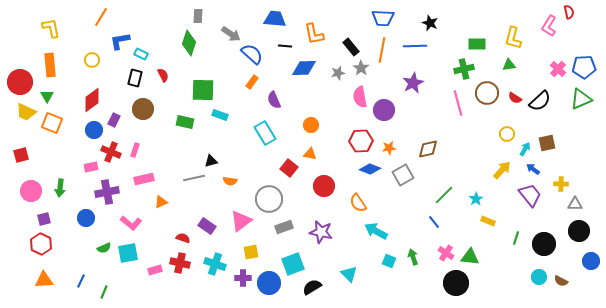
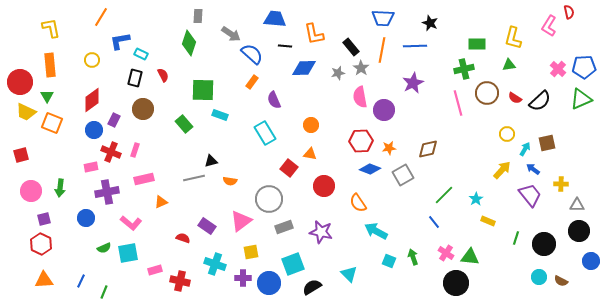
green rectangle at (185, 122): moved 1 px left, 2 px down; rotated 36 degrees clockwise
gray triangle at (575, 204): moved 2 px right, 1 px down
red cross at (180, 263): moved 18 px down
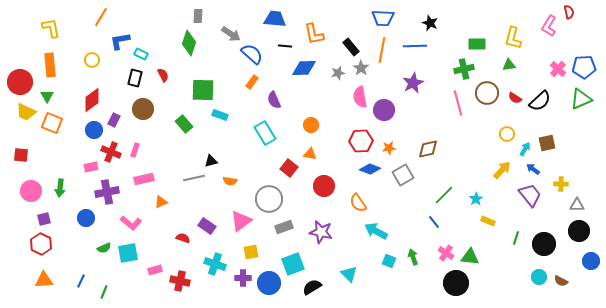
red square at (21, 155): rotated 21 degrees clockwise
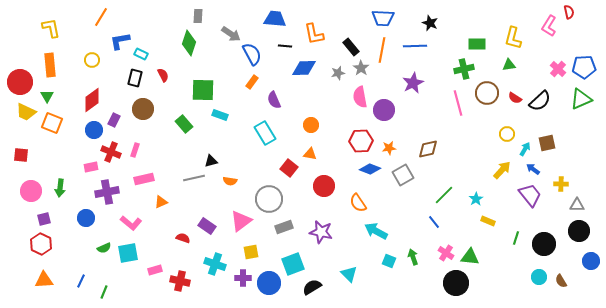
blue semicircle at (252, 54): rotated 20 degrees clockwise
brown semicircle at (561, 281): rotated 32 degrees clockwise
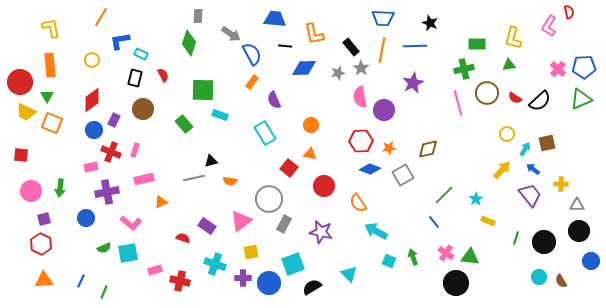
gray rectangle at (284, 227): moved 3 px up; rotated 42 degrees counterclockwise
black circle at (544, 244): moved 2 px up
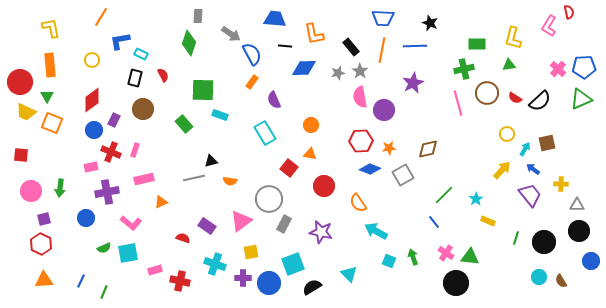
gray star at (361, 68): moved 1 px left, 3 px down
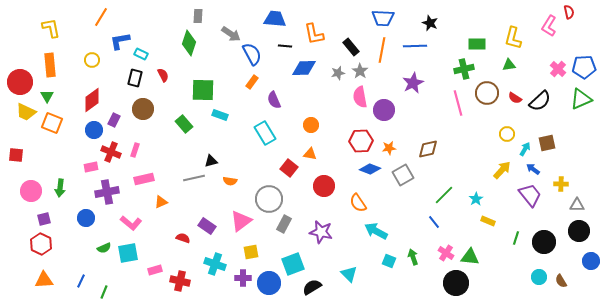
red square at (21, 155): moved 5 px left
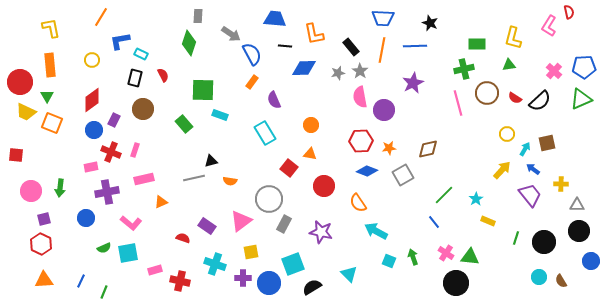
pink cross at (558, 69): moved 4 px left, 2 px down
blue diamond at (370, 169): moved 3 px left, 2 px down
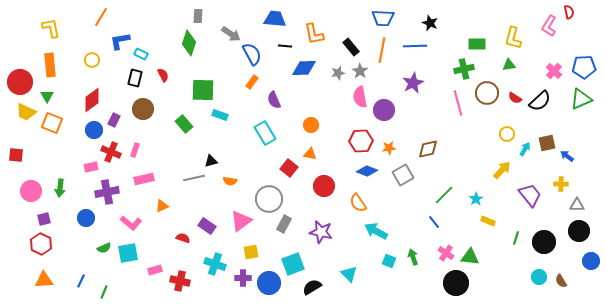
blue arrow at (533, 169): moved 34 px right, 13 px up
orange triangle at (161, 202): moved 1 px right, 4 px down
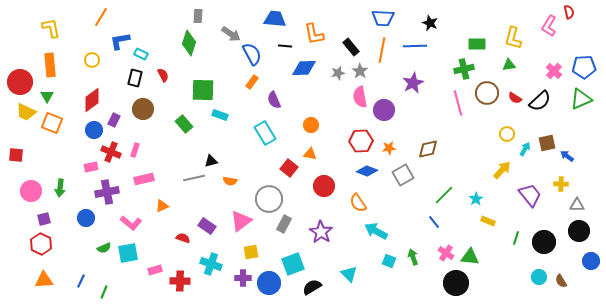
purple star at (321, 232): rotated 20 degrees clockwise
cyan cross at (215, 264): moved 4 px left
red cross at (180, 281): rotated 12 degrees counterclockwise
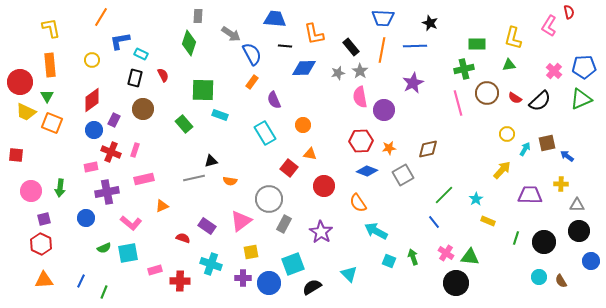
orange circle at (311, 125): moved 8 px left
purple trapezoid at (530, 195): rotated 50 degrees counterclockwise
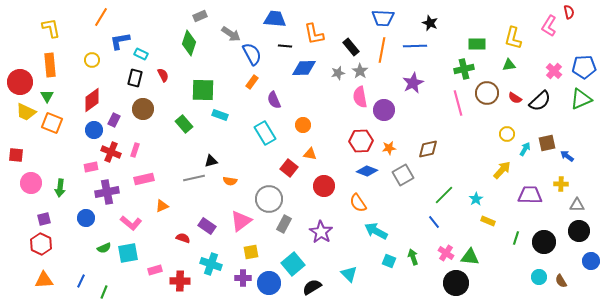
gray rectangle at (198, 16): moved 2 px right; rotated 64 degrees clockwise
pink circle at (31, 191): moved 8 px up
cyan square at (293, 264): rotated 20 degrees counterclockwise
